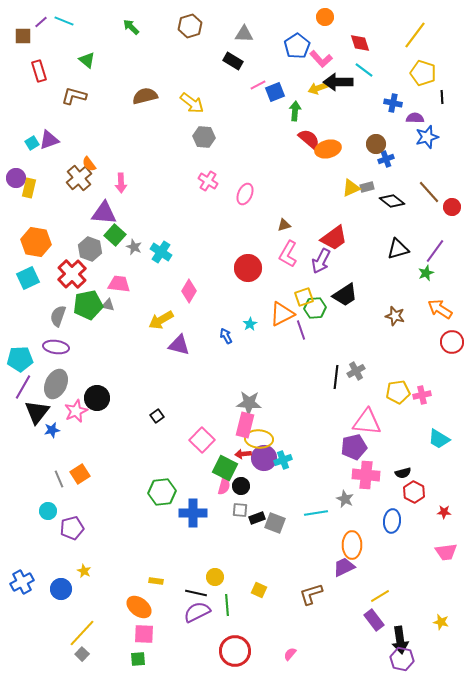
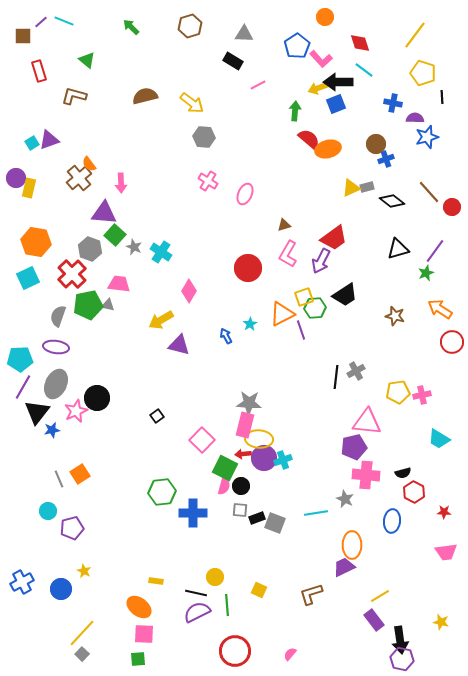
blue square at (275, 92): moved 61 px right, 12 px down
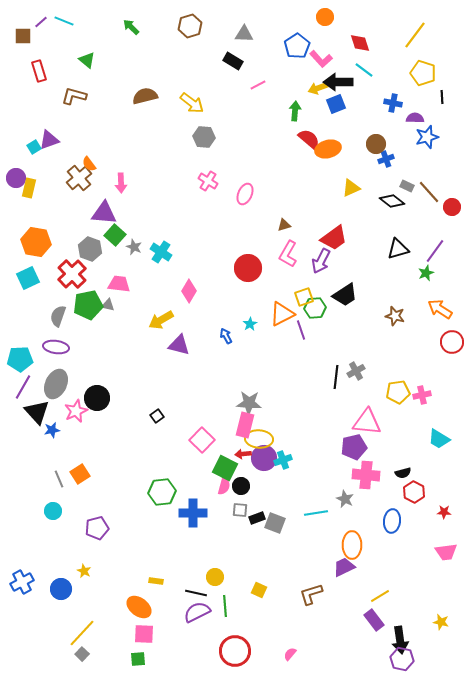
cyan square at (32, 143): moved 2 px right, 4 px down
gray rectangle at (367, 187): moved 40 px right, 1 px up; rotated 40 degrees clockwise
black triangle at (37, 412): rotated 20 degrees counterclockwise
cyan circle at (48, 511): moved 5 px right
purple pentagon at (72, 528): moved 25 px right
green line at (227, 605): moved 2 px left, 1 px down
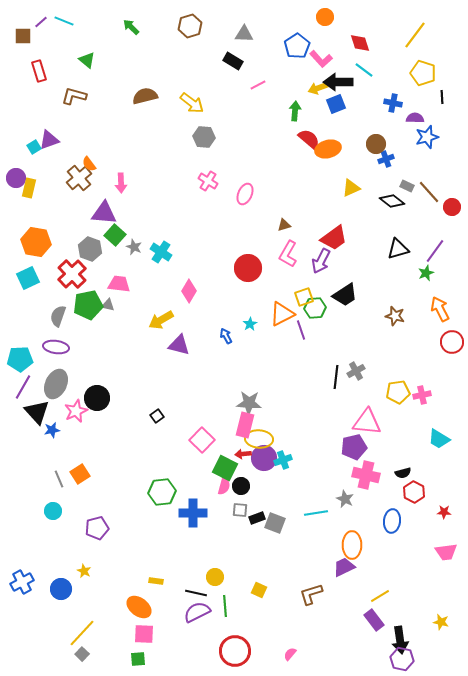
orange arrow at (440, 309): rotated 30 degrees clockwise
pink cross at (366, 475): rotated 8 degrees clockwise
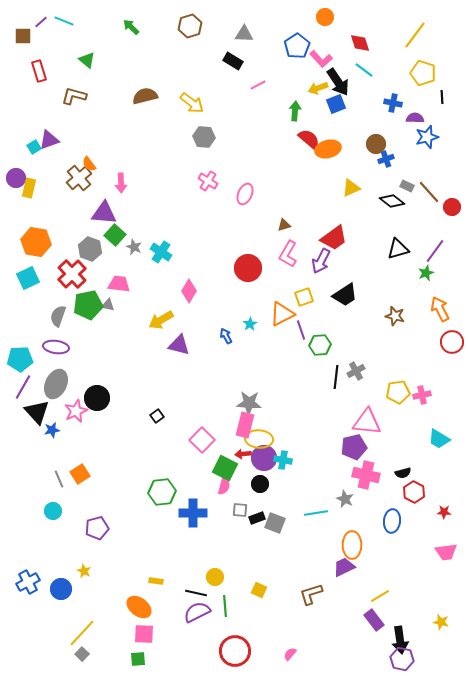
black arrow at (338, 82): rotated 124 degrees counterclockwise
green hexagon at (315, 308): moved 5 px right, 37 px down
cyan cross at (283, 460): rotated 30 degrees clockwise
black circle at (241, 486): moved 19 px right, 2 px up
blue cross at (22, 582): moved 6 px right
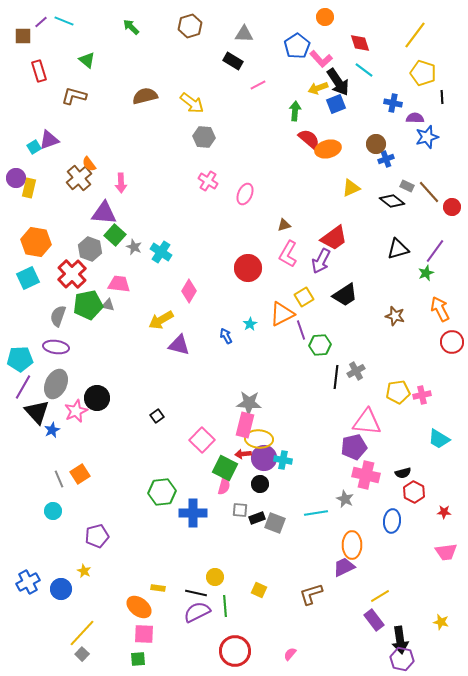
yellow square at (304, 297): rotated 12 degrees counterclockwise
blue star at (52, 430): rotated 14 degrees counterclockwise
purple pentagon at (97, 528): moved 8 px down
yellow rectangle at (156, 581): moved 2 px right, 7 px down
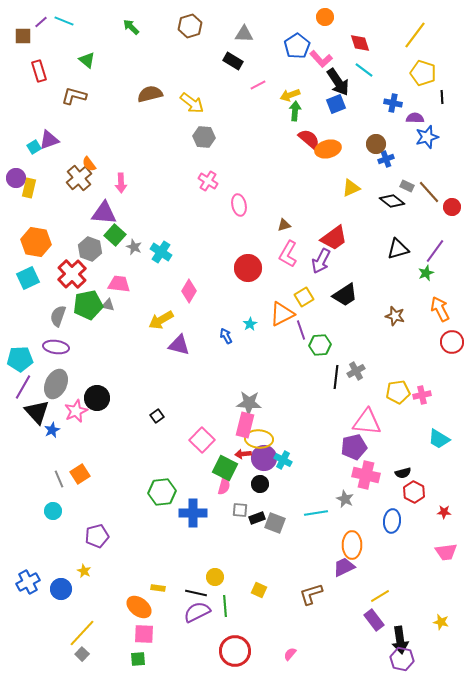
yellow arrow at (318, 88): moved 28 px left, 7 px down
brown semicircle at (145, 96): moved 5 px right, 2 px up
pink ellipse at (245, 194): moved 6 px left, 11 px down; rotated 35 degrees counterclockwise
cyan cross at (283, 460): rotated 18 degrees clockwise
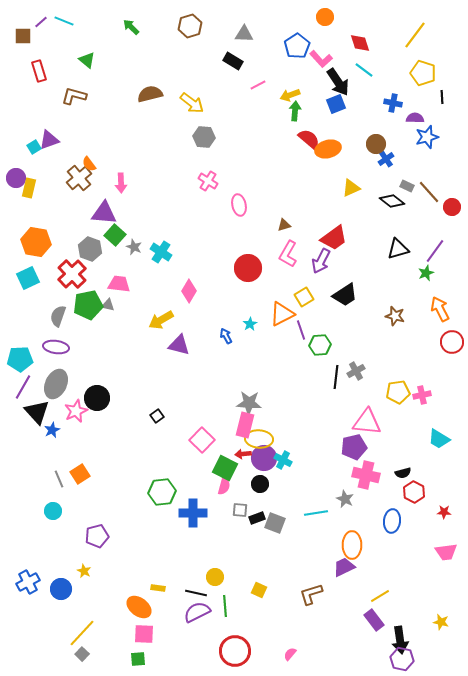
blue cross at (386, 159): rotated 14 degrees counterclockwise
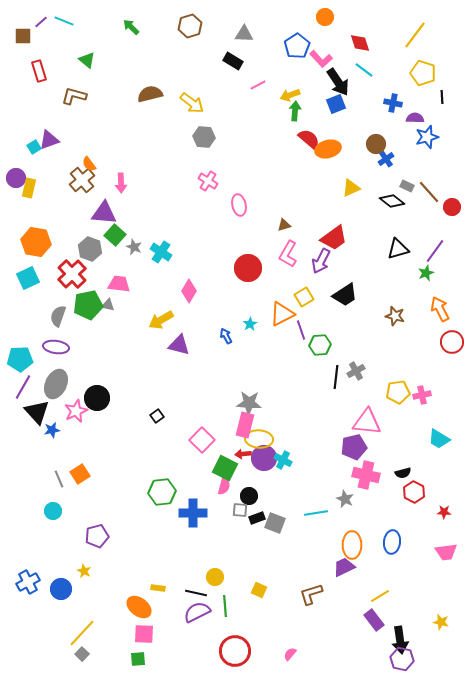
brown cross at (79, 178): moved 3 px right, 2 px down
blue star at (52, 430): rotated 14 degrees clockwise
black circle at (260, 484): moved 11 px left, 12 px down
blue ellipse at (392, 521): moved 21 px down
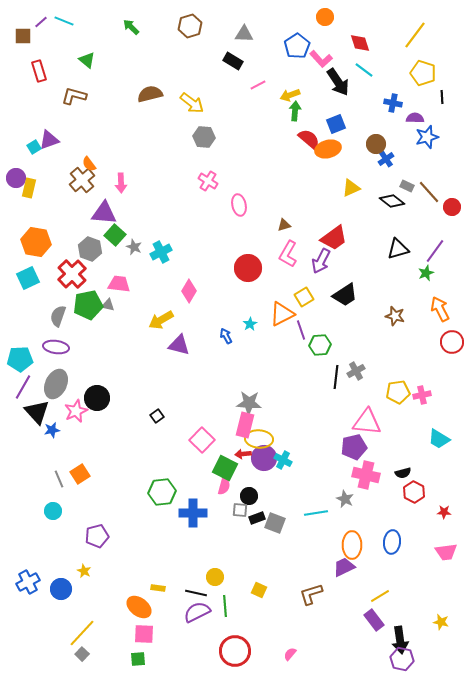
blue square at (336, 104): moved 20 px down
cyan cross at (161, 252): rotated 30 degrees clockwise
